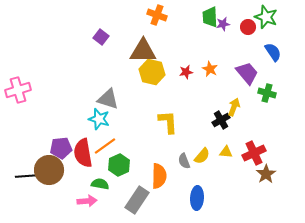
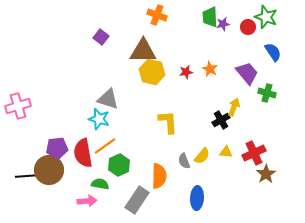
pink cross: moved 16 px down
purple pentagon: moved 4 px left
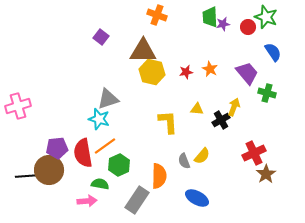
gray triangle: rotated 35 degrees counterclockwise
yellow triangle: moved 29 px left, 43 px up
blue ellipse: rotated 65 degrees counterclockwise
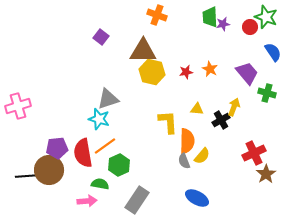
red circle: moved 2 px right
orange semicircle: moved 28 px right, 35 px up
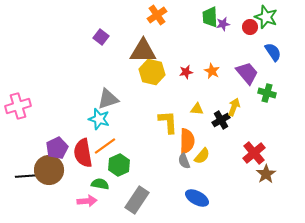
orange cross: rotated 36 degrees clockwise
orange star: moved 2 px right, 2 px down
purple pentagon: rotated 20 degrees counterclockwise
red cross: rotated 15 degrees counterclockwise
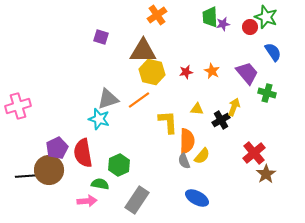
purple square: rotated 21 degrees counterclockwise
orange line: moved 34 px right, 46 px up
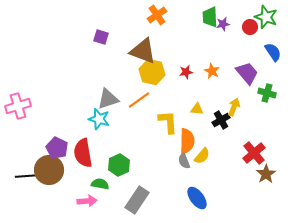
brown triangle: rotated 20 degrees clockwise
purple pentagon: rotated 20 degrees counterclockwise
blue ellipse: rotated 25 degrees clockwise
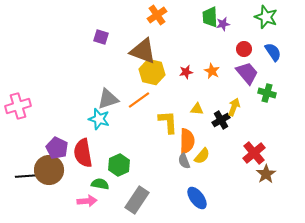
red circle: moved 6 px left, 22 px down
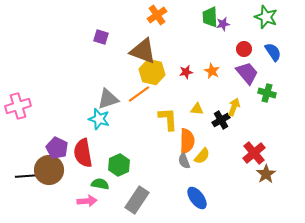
orange line: moved 6 px up
yellow L-shape: moved 3 px up
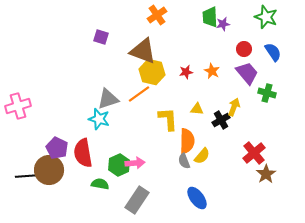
pink arrow: moved 48 px right, 38 px up
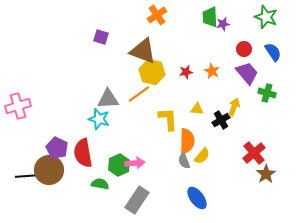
gray triangle: rotated 15 degrees clockwise
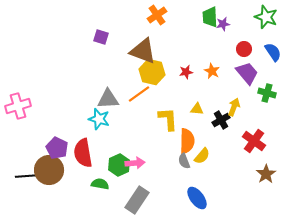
red cross: moved 12 px up; rotated 15 degrees counterclockwise
